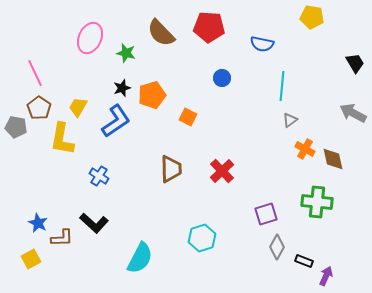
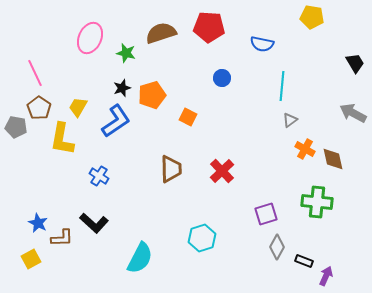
brown semicircle: rotated 116 degrees clockwise
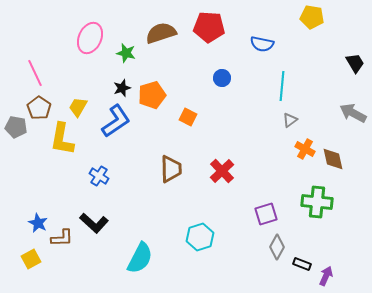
cyan hexagon: moved 2 px left, 1 px up
black rectangle: moved 2 px left, 3 px down
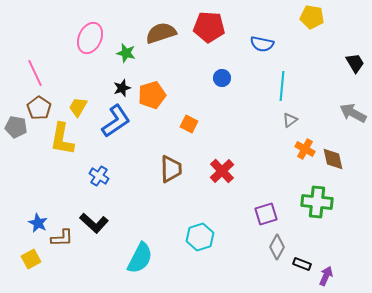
orange square: moved 1 px right, 7 px down
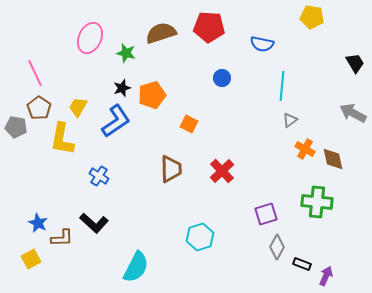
cyan semicircle: moved 4 px left, 9 px down
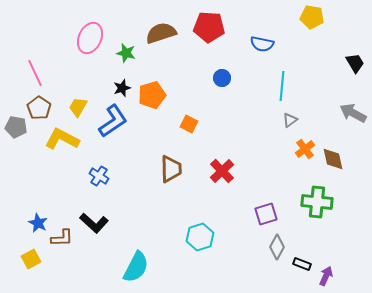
blue L-shape: moved 3 px left
yellow L-shape: rotated 108 degrees clockwise
orange cross: rotated 24 degrees clockwise
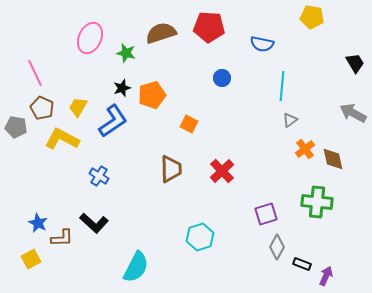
brown pentagon: moved 3 px right; rotated 10 degrees counterclockwise
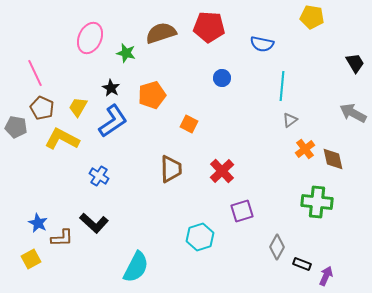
black star: moved 11 px left; rotated 24 degrees counterclockwise
purple square: moved 24 px left, 3 px up
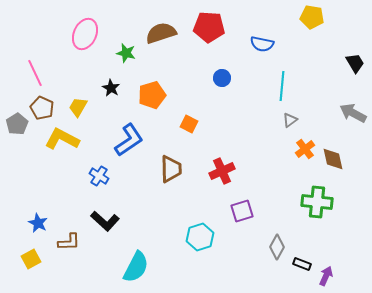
pink ellipse: moved 5 px left, 4 px up
blue L-shape: moved 16 px right, 19 px down
gray pentagon: moved 1 px right, 3 px up; rotated 30 degrees clockwise
red cross: rotated 20 degrees clockwise
black L-shape: moved 11 px right, 2 px up
brown L-shape: moved 7 px right, 4 px down
